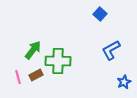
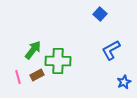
brown rectangle: moved 1 px right
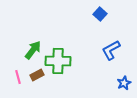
blue star: moved 1 px down
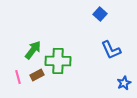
blue L-shape: rotated 85 degrees counterclockwise
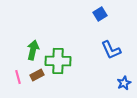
blue square: rotated 16 degrees clockwise
green arrow: rotated 24 degrees counterclockwise
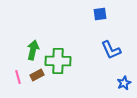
blue square: rotated 24 degrees clockwise
